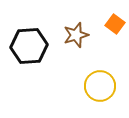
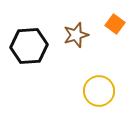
yellow circle: moved 1 px left, 5 px down
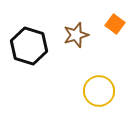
black hexagon: rotated 21 degrees clockwise
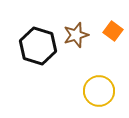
orange square: moved 2 px left, 7 px down
black hexagon: moved 9 px right
